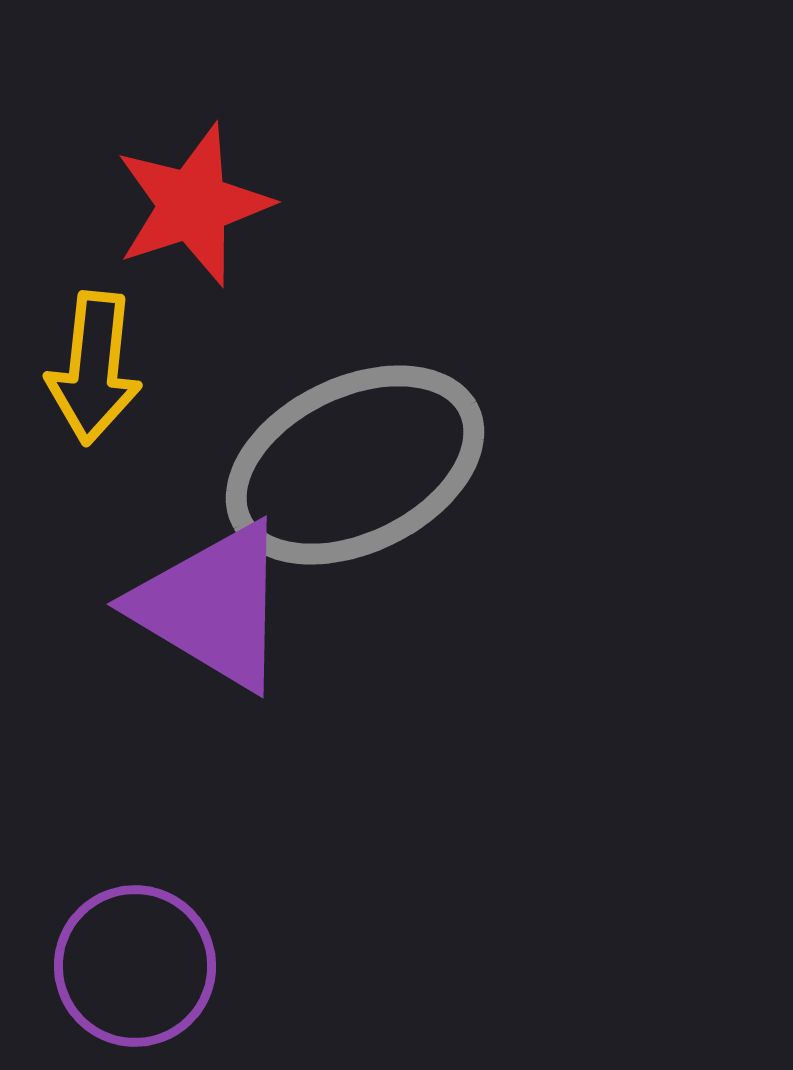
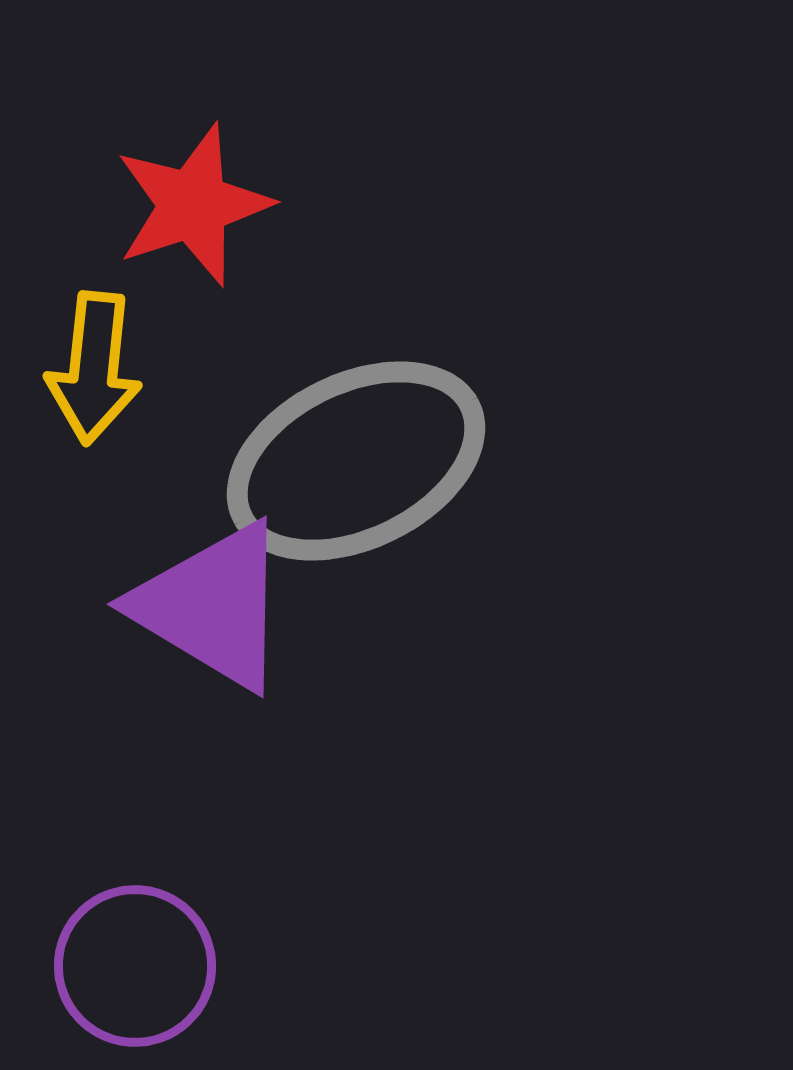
gray ellipse: moved 1 px right, 4 px up
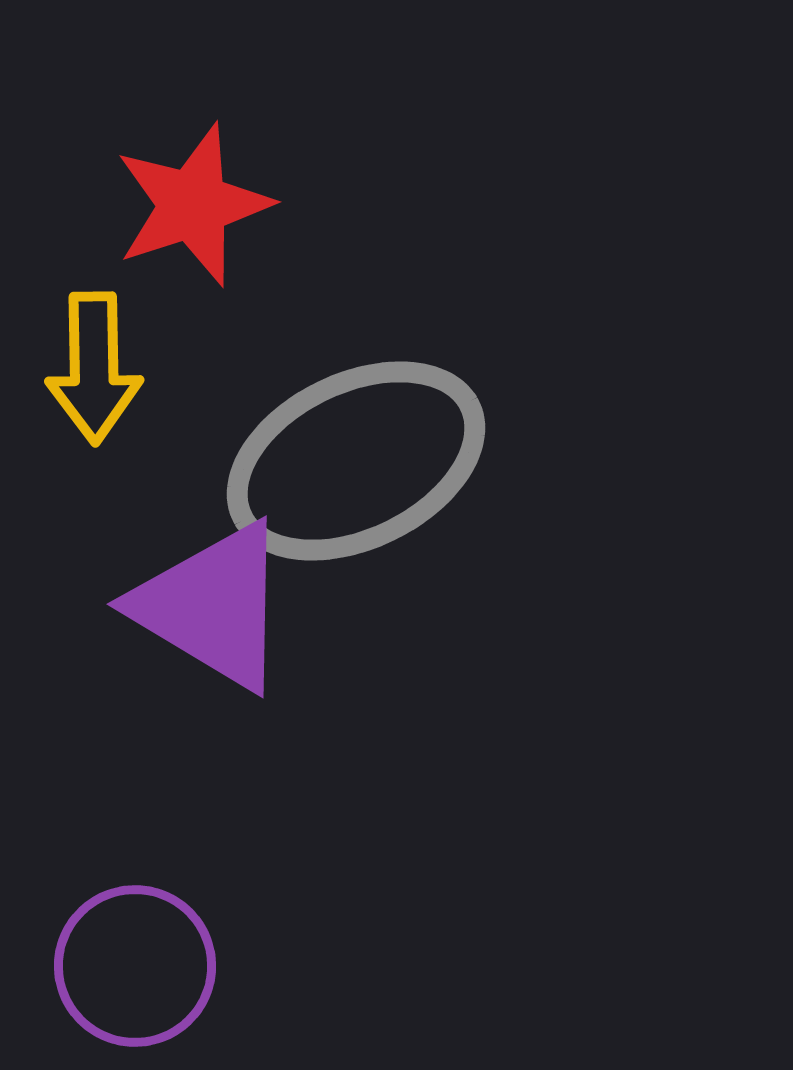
yellow arrow: rotated 7 degrees counterclockwise
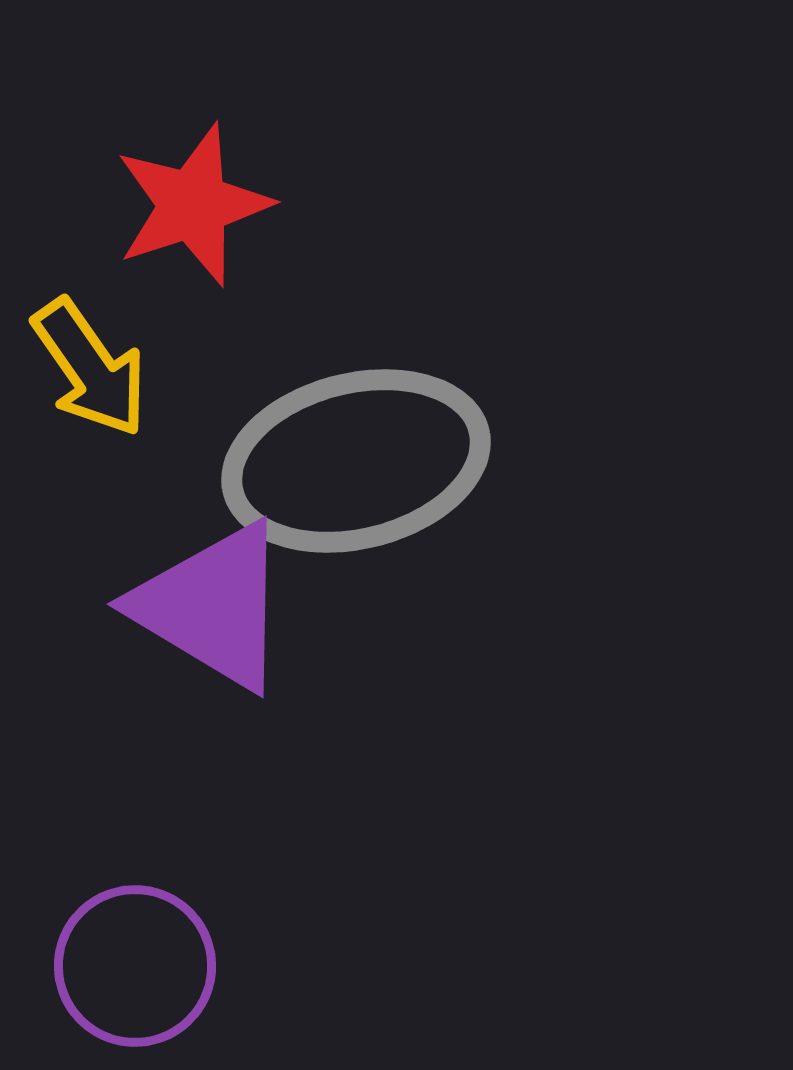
yellow arrow: moved 4 px left; rotated 34 degrees counterclockwise
gray ellipse: rotated 12 degrees clockwise
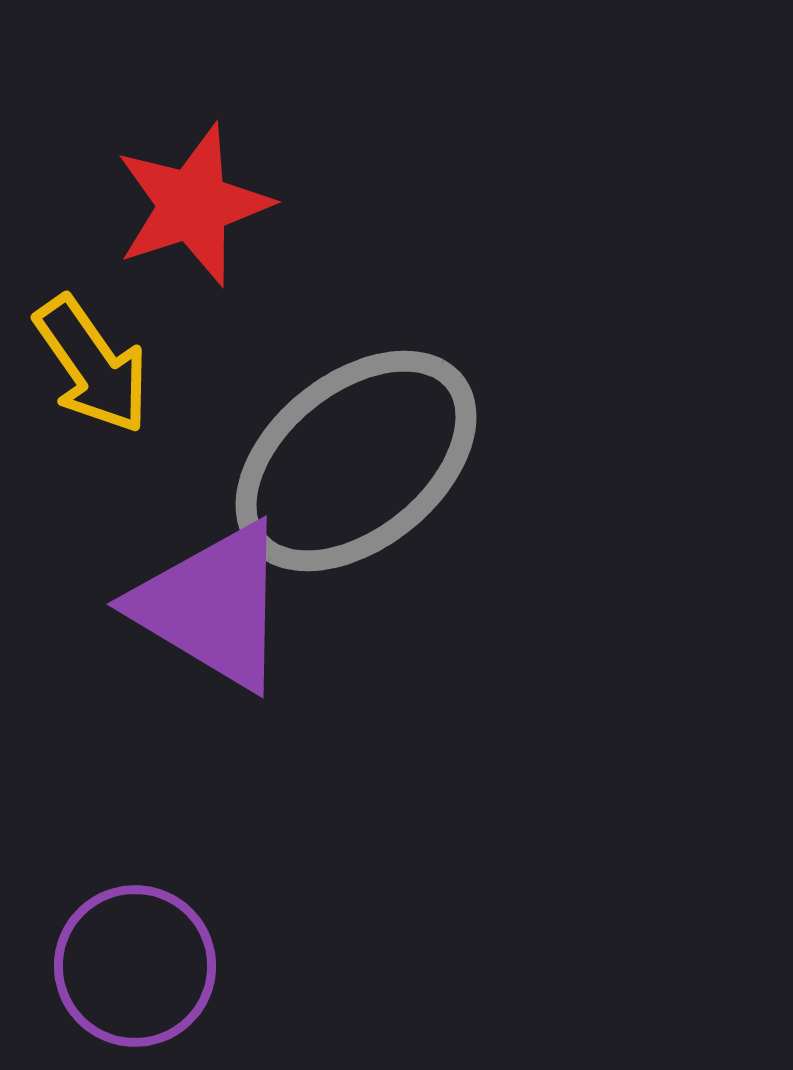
yellow arrow: moved 2 px right, 3 px up
gray ellipse: rotated 25 degrees counterclockwise
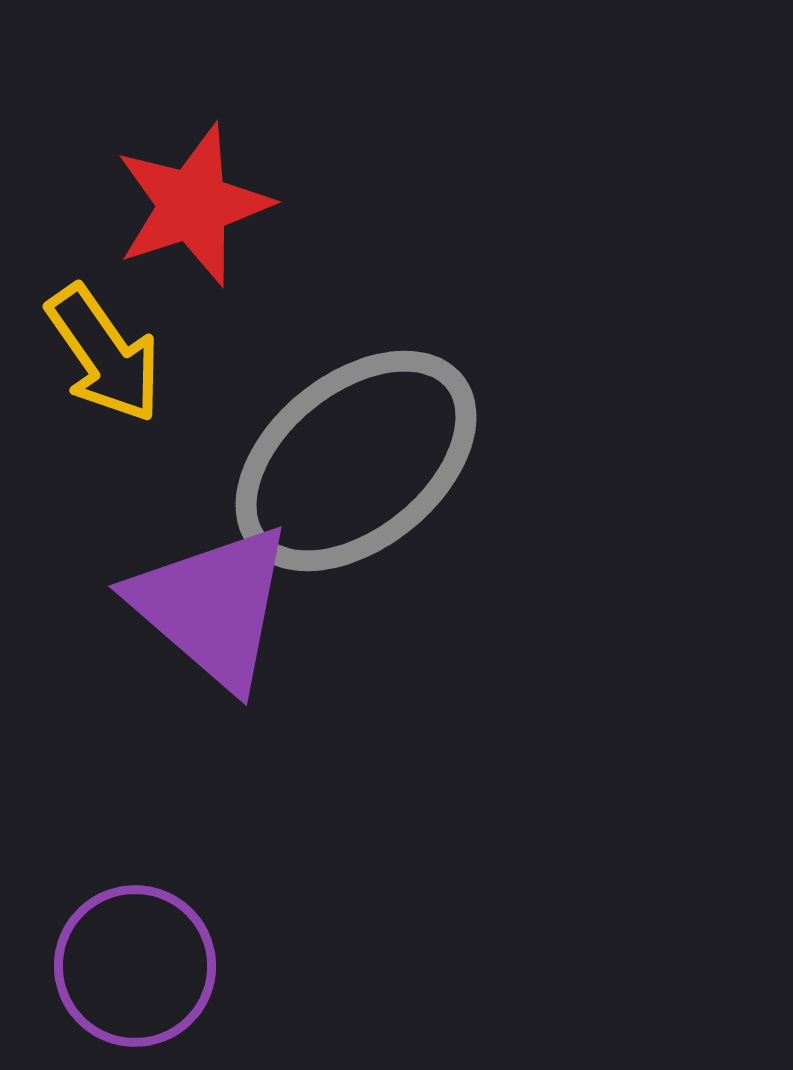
yellow arrow: moved 12 px right, 11 px up
purple triangle: rotated 10 degrees clockwise
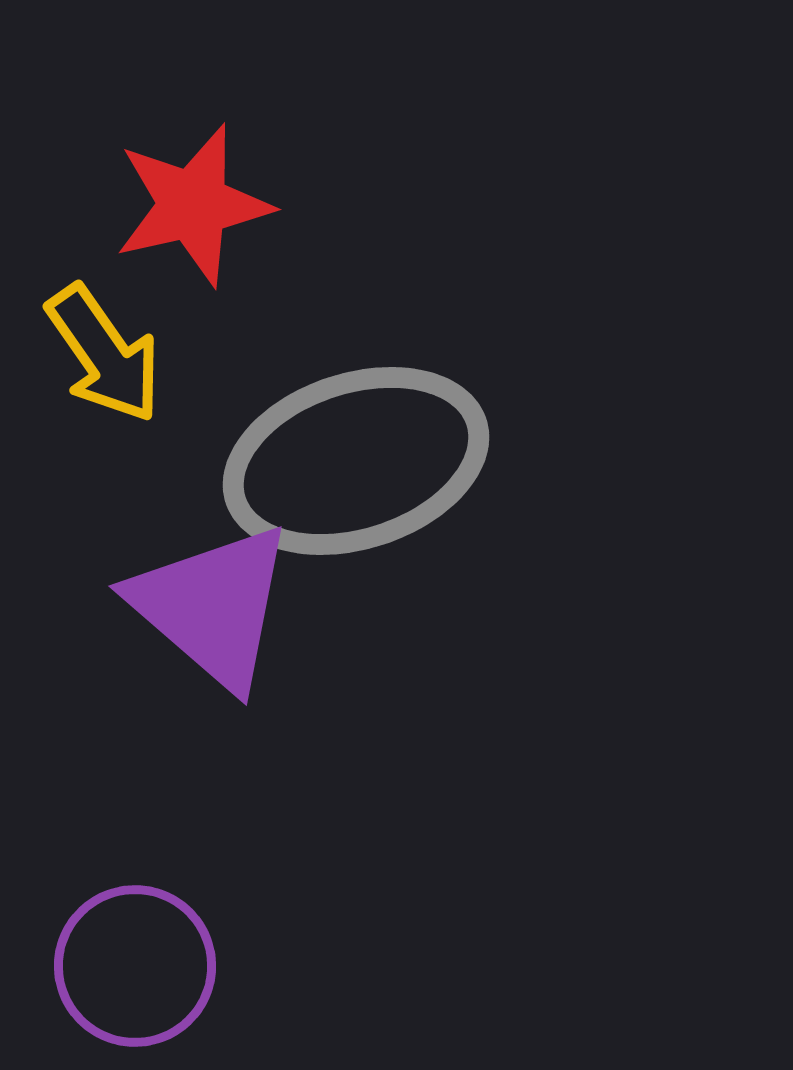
red star: rotated 5 degrees clockwise
gray ellipse: rotated 21 degrees clockwise
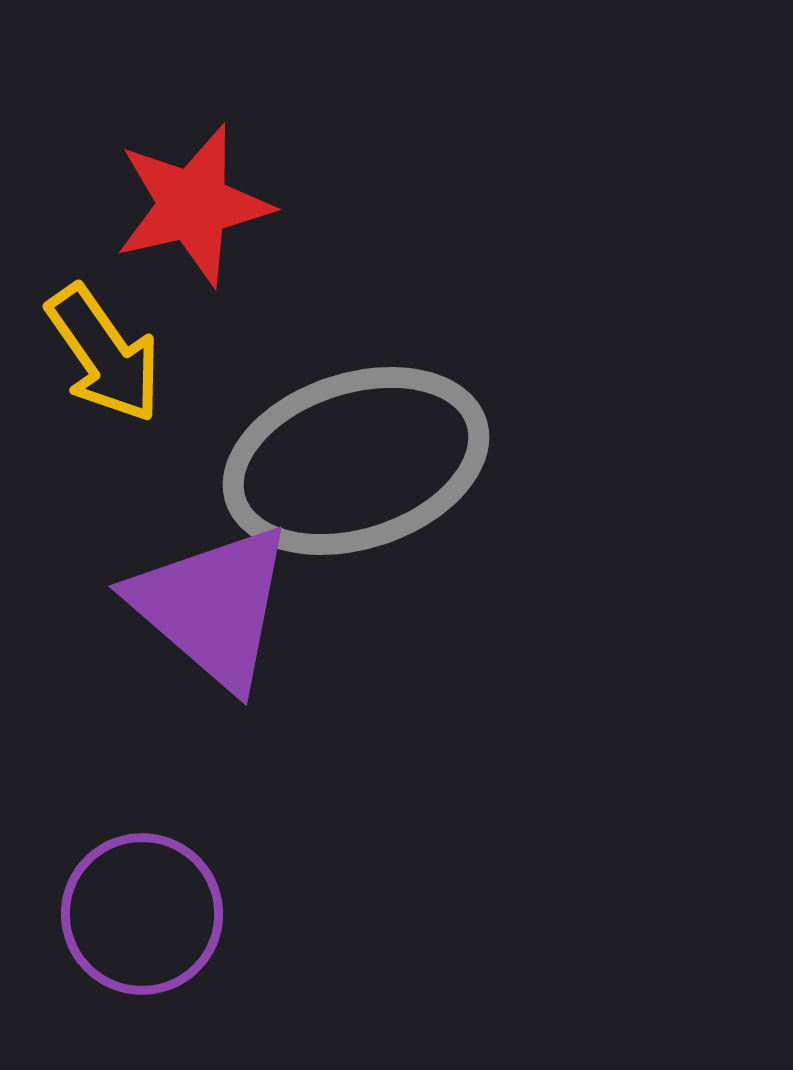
purple circle: moved 7 px right, 52 px up
